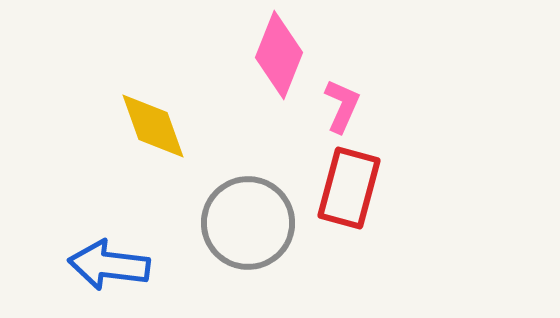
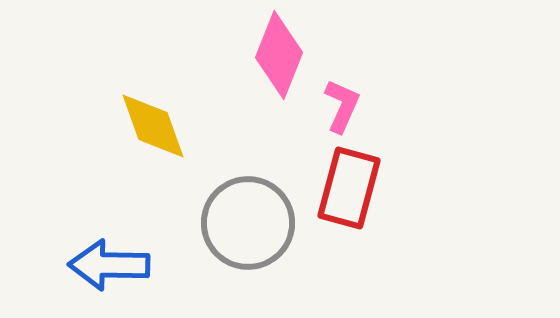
blue arrow: rotated 6 degrees counterclockwise
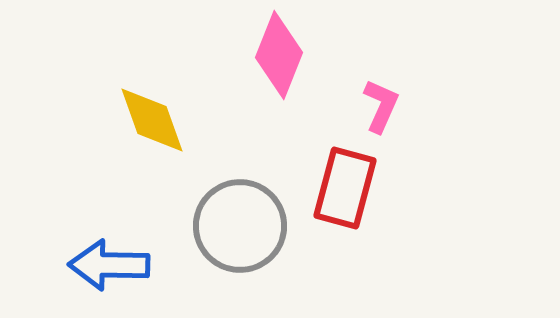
pink L-shape: moved 39 px right
yellow diamond: moved 1 px left, 6 px up
red rectangle: moved 4 px left
gray circle: moved 8 px left, 3 px down
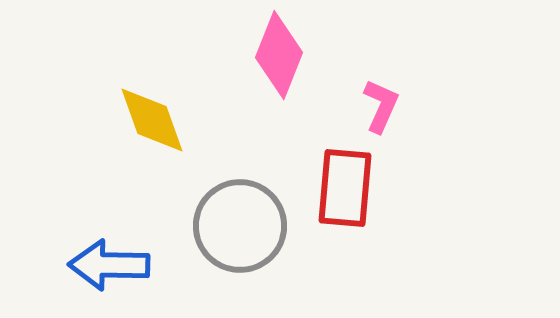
red rectangle: rotated 10 degrees counterclockwise
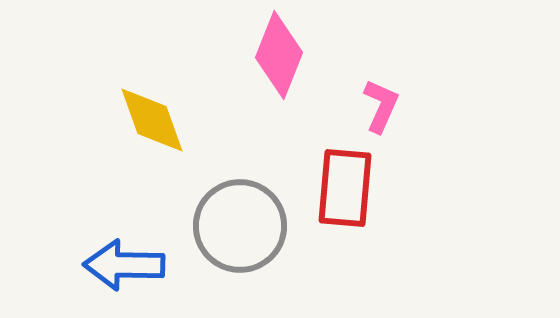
blue arrow: moved 15 px right
